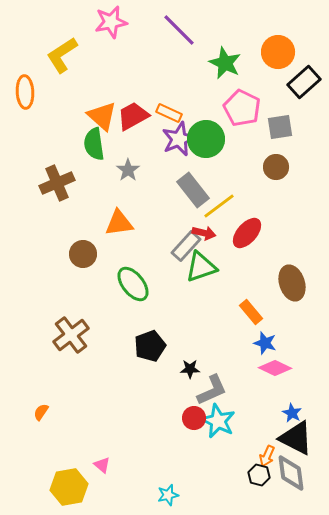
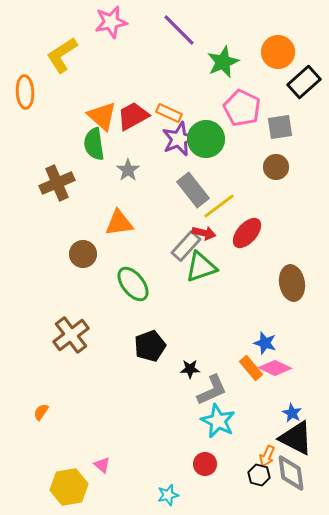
green star at (225, 63): moved 2 px left, 1 px up; rotated 24 degrees clockwise
brown ellipse at (292, 283): rotated 8 degrees clockwise
orange rectangle at (251, 312): moved 56 px down
red circle at (194, 418): moved 11 px right, 46 px down
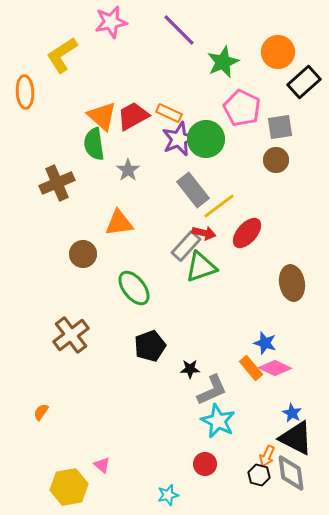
brown circle at (276, 167): moved 7 px up
green ellipse at (133, 284): moved 1 px right, 4 px down
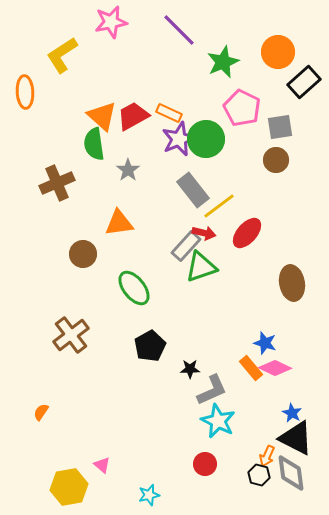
black pentagon at (150, 346): rotated 8 degrees counterclockwise
cyan star at (168, 495): moved 19 px left
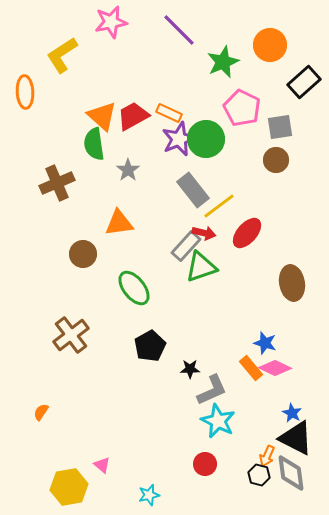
orange circle at (278, 52): moved 8 px left, 7 px up
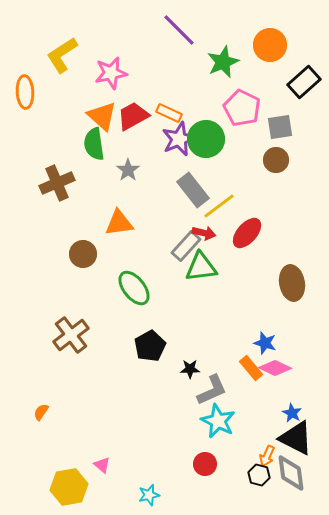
pink star at (111, 22): moved 51 px down
green triangle at (201, 267): rotated 12 degrees clockwise
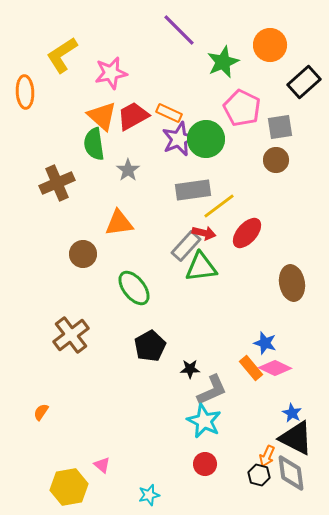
gray rectangle at (193, 190): rotated 60 degrees counterclockwise
cyan star at (218, 421): moved 14 px left
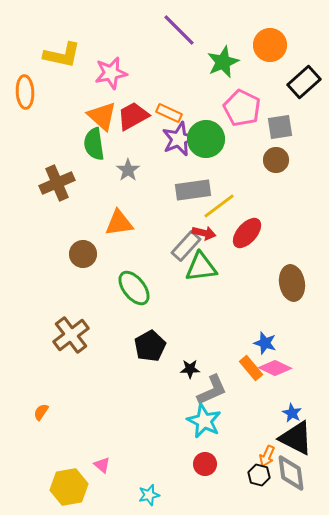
yellow L-shape at (62, 55): rotated 135 degrees counterclockwise
